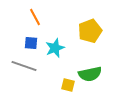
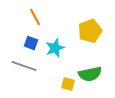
blue square: rotated 16 degrees clockwise
yellow square: moved 1 px up
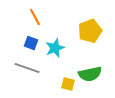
gray line: moved 3 px right, 2 px down
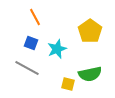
yellow pentagon: rotated 15 degrees counterclockwise
cyan star: moved 2 px right, 1 px down
gray line: rotated 10 degrees clockwise
